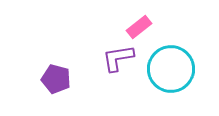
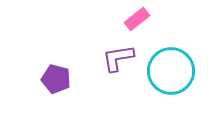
pink rectangle: moved 2 px left, 8 px up
cyan circle: moved 2 px down
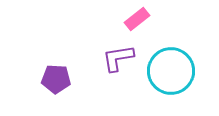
purple pentagon: rotated 12 degrees counterclockwise
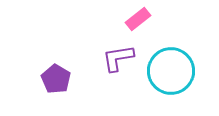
pink rectangle: moved 1 px right
purple pentagon: rotated 28 degrees clockwise
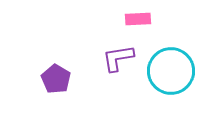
pink rectangle: rotated 35 degrees clockwise
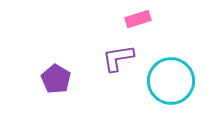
pink rectangle: rotated 15 degrees counterclockwise
cyan circle: moved 10 px down
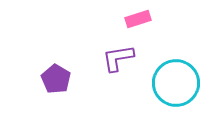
cyan circle: moved 5 px right, 2 px down
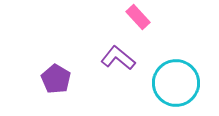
pink rectangle: moved 2 px up; rotated 65 degrees clockwise
purple L-shape: rotated 48 degrees clockwise
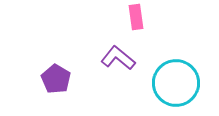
pink rectangle: moved 2 px left; rotated 35 degrees clockwise
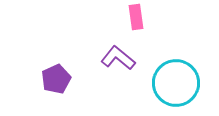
purple pentagon: rotated 16 degrees clockwise
